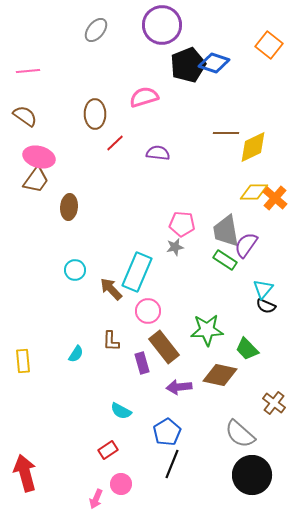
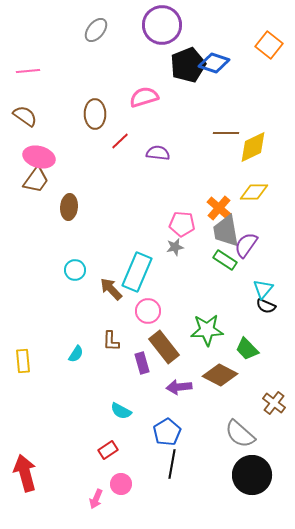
red line at (115, 143): moved 5 px right, 2 px up
orange cross at (275, 198): moved 56 px left, 10 px down
brown diamond at (220, 375): rotated 16 degrees clockwise
black line at (172, 464): rotated 12 degrees counterclockwise
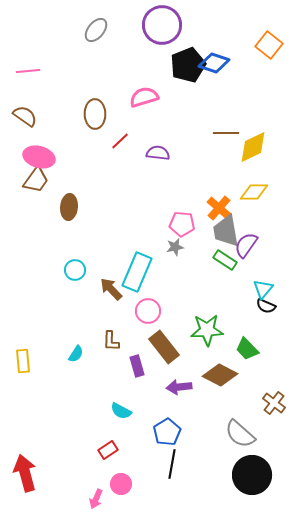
purple rectangle at (142, 363): moved 5 px left, 3 px down
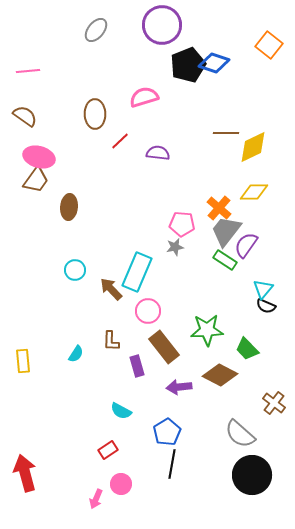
gray trapezoid at (226, 231): rotated 48 degrees clockwise
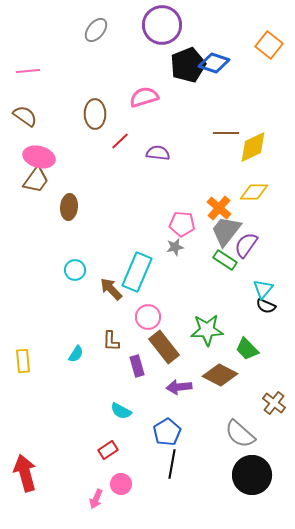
pink circle at (148, 311): moved 6 px down
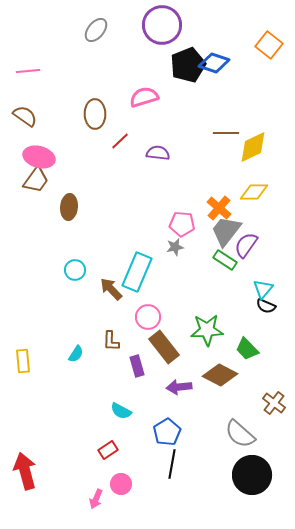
red arrow at (25, 473): moved 2 px up
